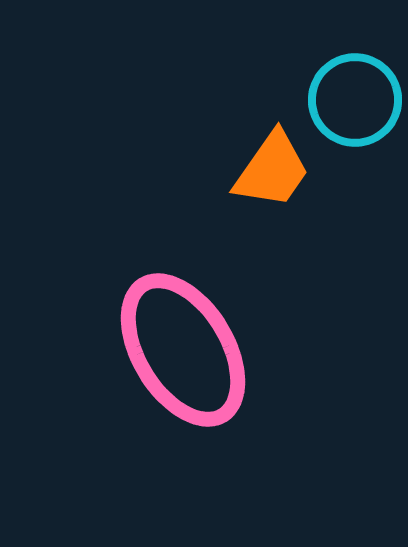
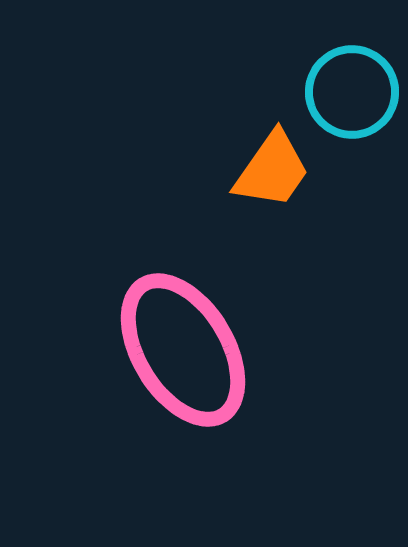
cyan circle: moved 3 px left, 8 px up
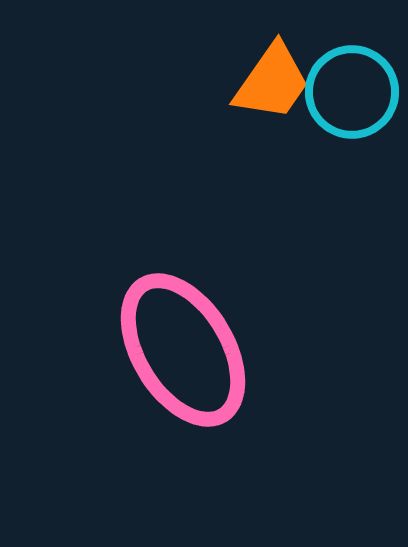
orange trapezoid: moved 88 px up
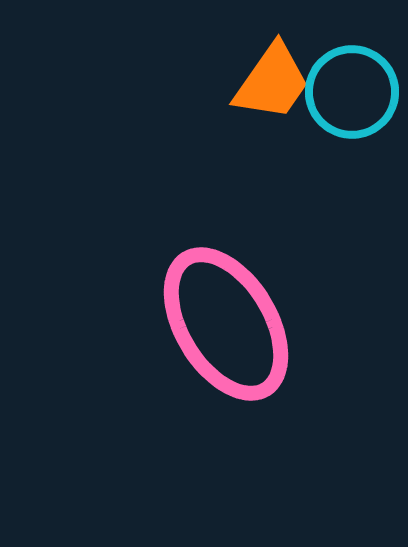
pink ellipse: moved 43 px right, 26 px up
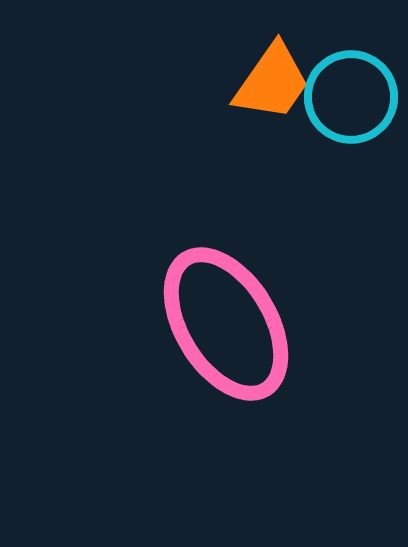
cyan circle: moved 1 px left, 5 px down
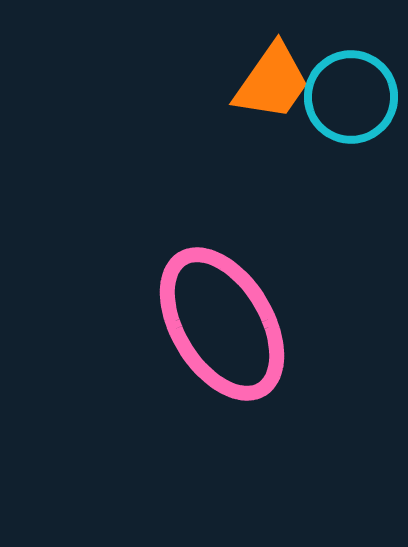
pink ellipse: moved 4 px left
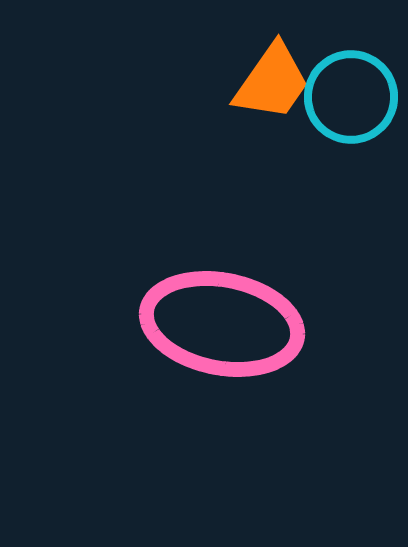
pink ellipse: rotated 48 degrees counterclockwise
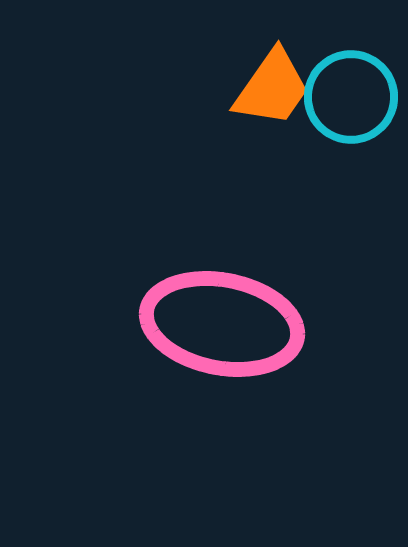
orange trapezoid: moved 6 px down
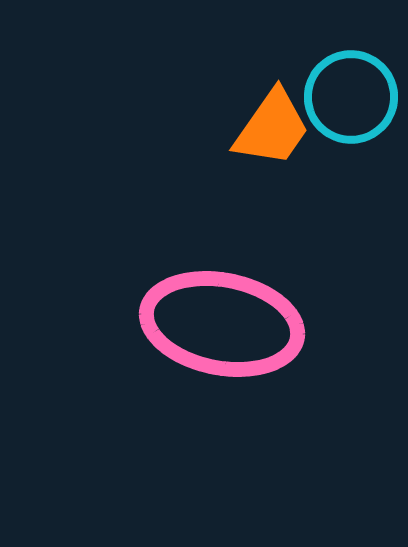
orange trapezoid: moved 40 px down
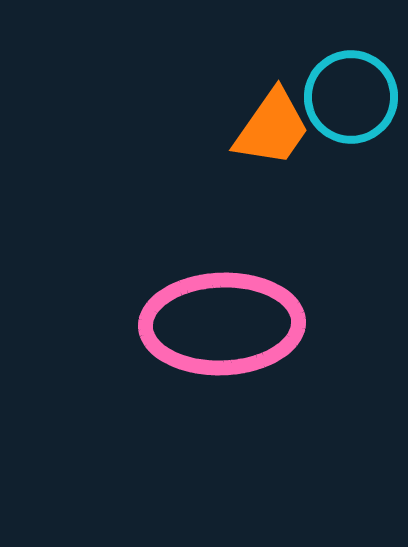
pink ellipse: rotated 13 degrees counterclockwise
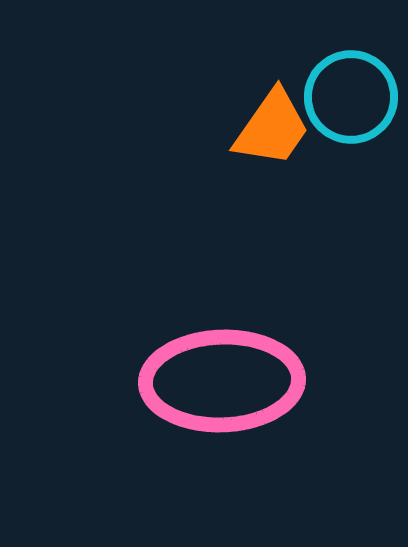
pink ellipse: moved 57 px down
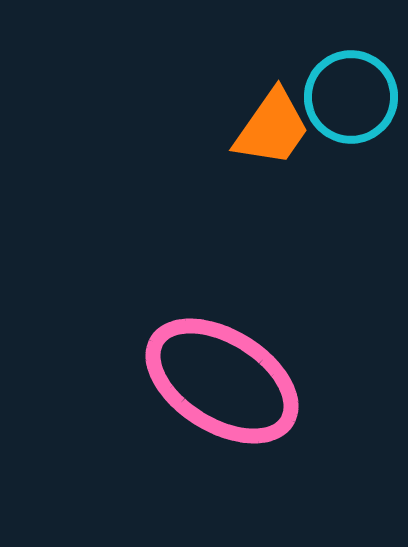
pink ellipse: rotated 34 degrees clockwise
